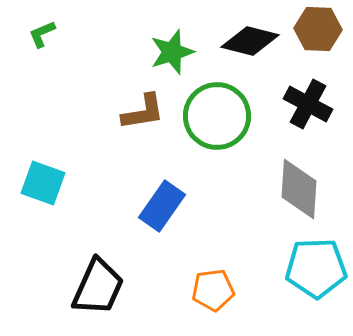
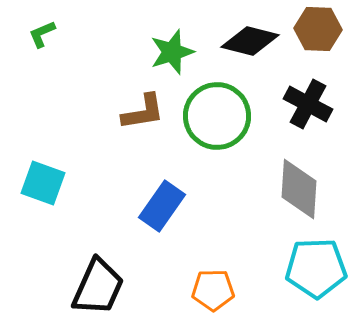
orange pentagon: rotated 6 degrees clockwise
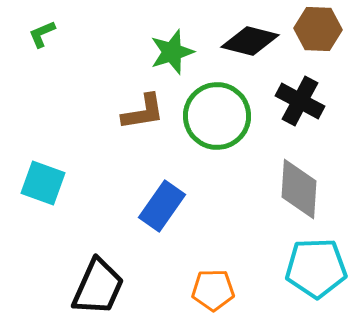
black cross: moved 8 px left, 3 px up
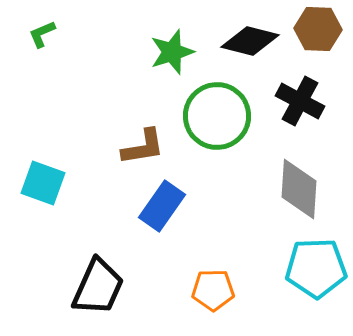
brown L-shape: moved 35 px down
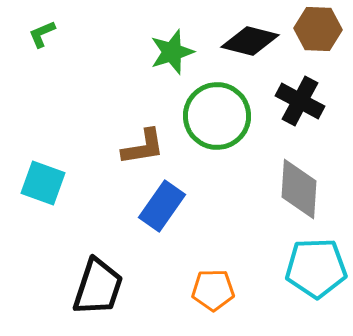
black trapezoid: rotated 6 degrees counterclockwise
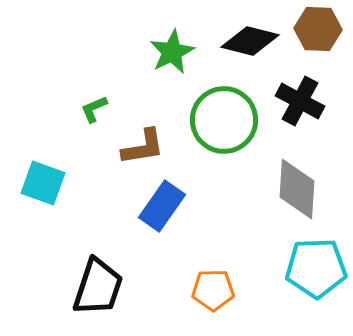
green L-shape: moved 52 px right, 75 px down
green star: rotated 9 degrees counterclockwise
green circle: moved 7 px right, 4 px down
gray diamond: moved 2 px left
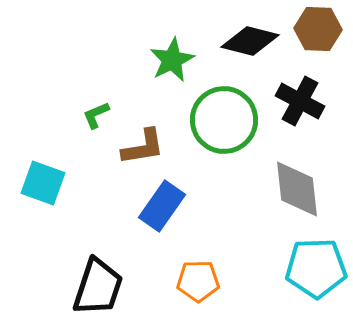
green star: moved 8 px down
green L-shape: moved 2 px right, 6 px down
gray diamond: rotated 10 degrees counterclockwise
orange pentagon: moved 15 px left, 9 px up
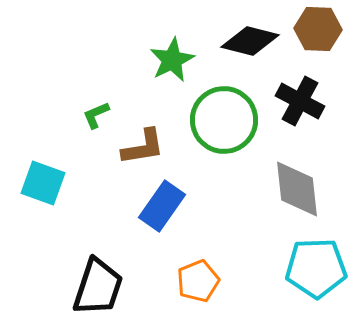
orange pentagon: rotated 21 degrees counterclockwise
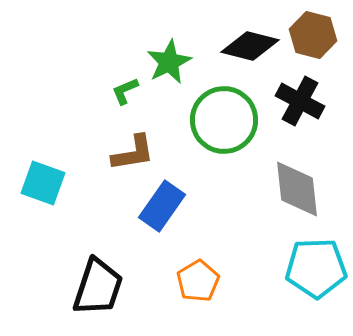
brown hexagon: moved 5 px left, 6 px down; rotated 12 degrees clockwise
black diamond: moved 5 px down
green star: moved 3 px left, 2 px down
green L-shape: moved 29 px right, 24 px up
brown L-shape: moved 10 px left, 6 px down
orange pentagon: rotated 9 degrees counterclockwise
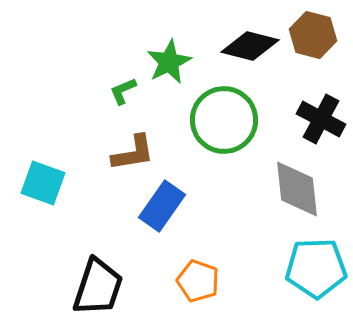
green L-shape: moved 2 px left
black cross: moved 21 px right, 18 px down
orange pentagon: rotated 21 degrees counterclockwise
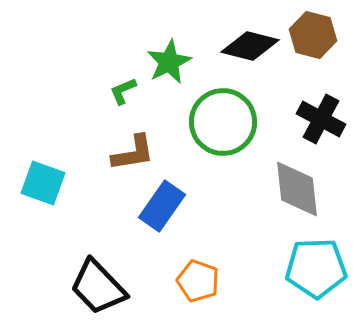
green circle: moved 1 px left, 2 px down
black trapezoid: rotated 118 degrees clockwise
